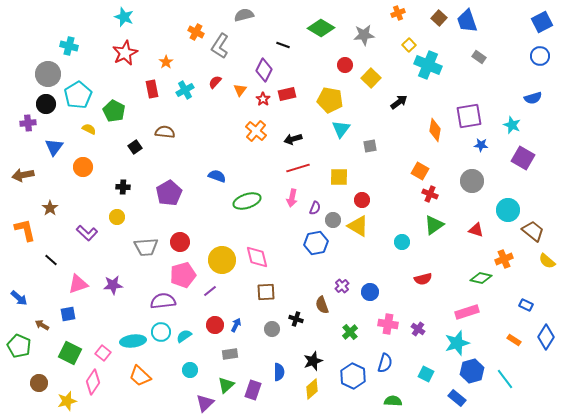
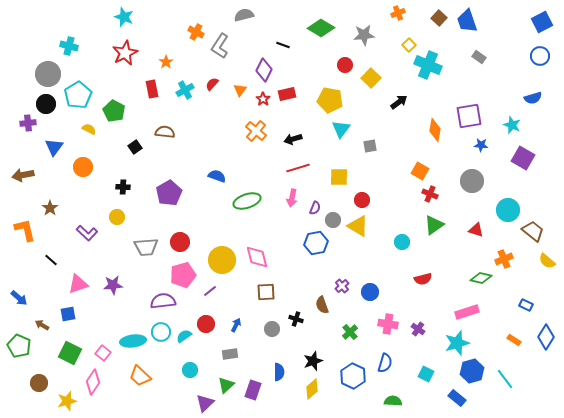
red semicircle at (215, 82): moved 3 px left, 2 px down
red circle at (215, 325): moved 9 px left, 1 px up
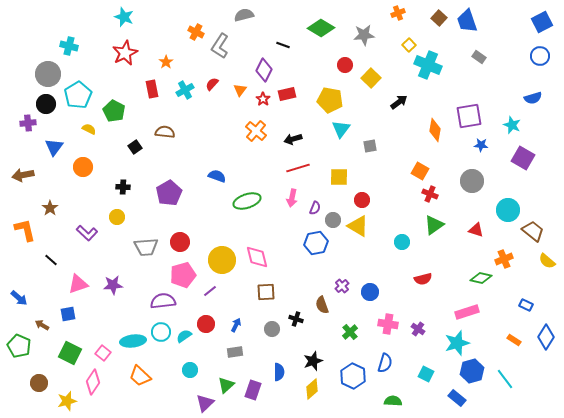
gray rectangle at (230, 354): moved 5 px right, 2 px up
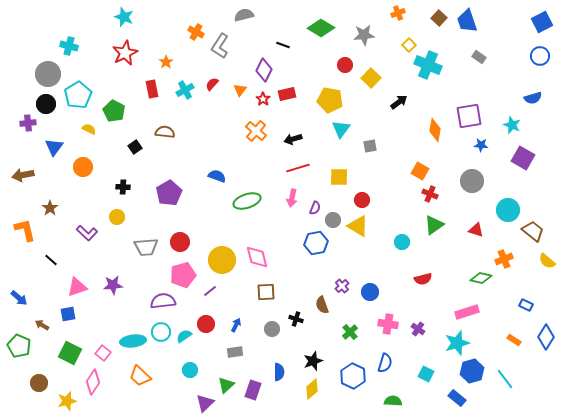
pink triangle at (78, 284): moved 1 px left, 3 px down
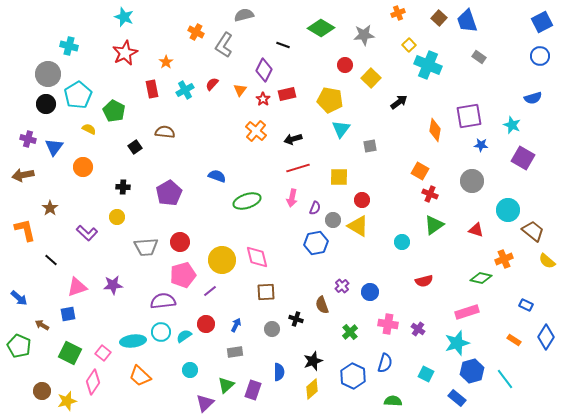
gray L-shape at (220, 46): moved 4 px right, 1 px up
purple cross at (28, 123): moved 16 px down; rotated 21 degrees clockwise
red semicircle at (423, 279): moved 1 px right, 2 px down
brown circle at (39, 383): moved 3 px right, 8 px down
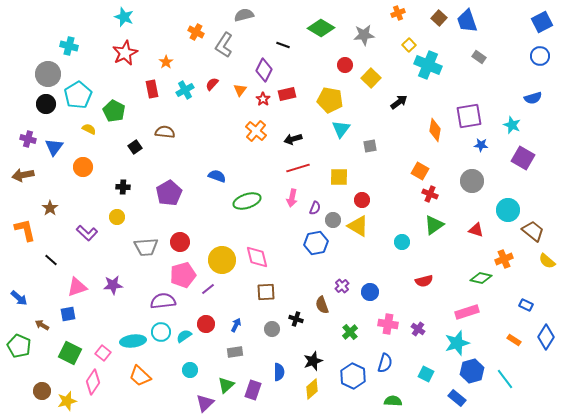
purple line at (210, 291): moved 2 px left, 2 px up
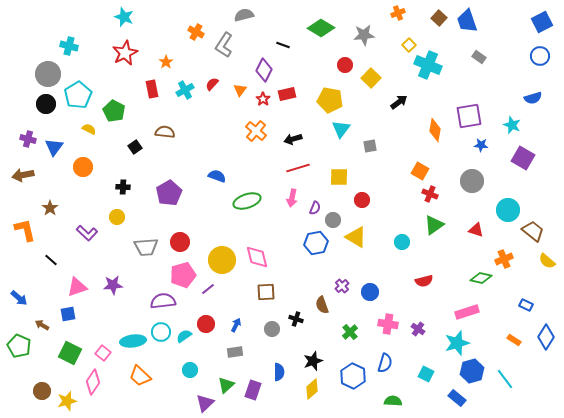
yellow triangle at (358, 226): moved 2 px left, 11 px down
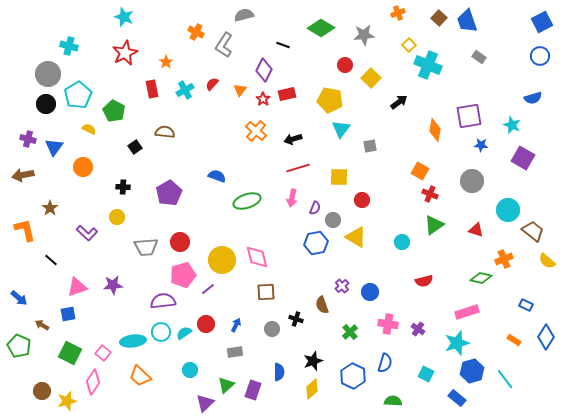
cyan semicircle at (184, 336): moved 3 px up
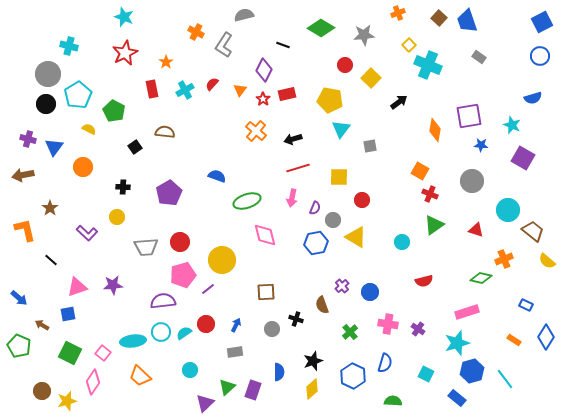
pink diamond at (257, 257): moved 8 px right, 22 px up
green triangle at (226, 385): moved 1 px right, 2 px down
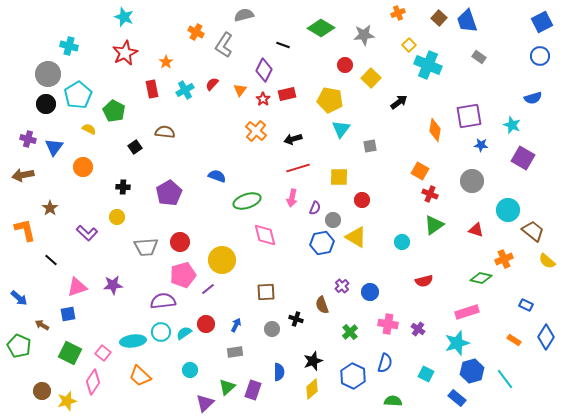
blue hexagon at (316, 243): moved 6 px right
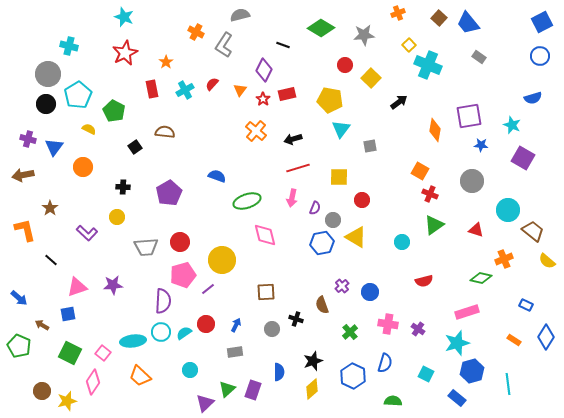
gray semicircle at (244, 15): moved 4 px left
blue trapezoid at (467, 21): moved 1 px right, 2 px down; rotated 20 degrees counterclockwise
purple semicircle at (163, 301): rotated 100 degrees clockwise
cyan line at (505, 379): moved 3 px right, 5 px down; rotated 30 degrees clockwise
green triangle at (227, 387): moved 2 px down
